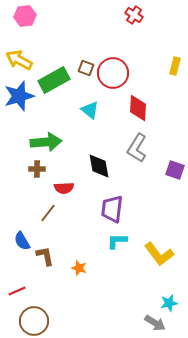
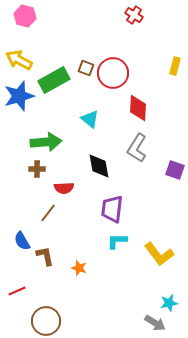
pink hexagon: rotated 20 degrees clockwise
cyan triangle: moved 9 px down
brown circle: moved 12 px right
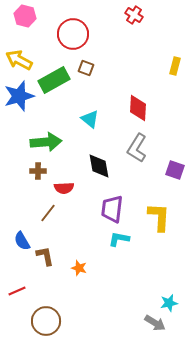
red circle: moved 40 px left, 39 px up
brown cross: moved 1 px right, 2 px down
cyan L-shape: moved 2 px right, 2 px up; rotated 10 degrees clockwise
yellow L-shape: moved 37 px up; rotated 140 degrees counterclockwise
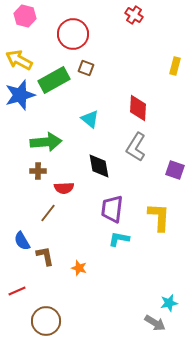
blue star: moved 1 px right, 1 px up
gray L-shape: moved 1 px left, 1 px up
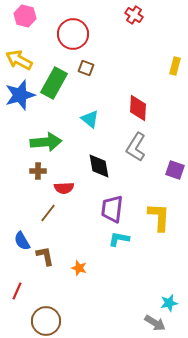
green rectangle: moved 3 px down; rotated 32 degrees counterclockwise
red line: rotated 42 degrees counterclockwise
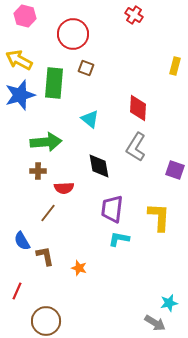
green rectangle: rotated 24 degrees counterclockwise
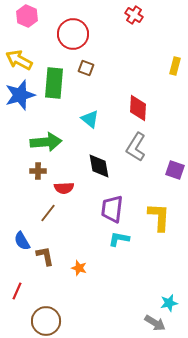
pink hexagon: moved 2 px right; rotated 10 degrees clockwise
